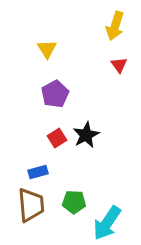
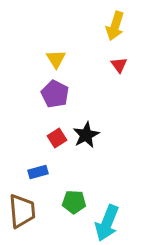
yellow triangle: moved 9 px right, 10 px down
purple pentagon: rotated 16 degrees counterclockwise
brown trapezoid: moved 9 px left, 6 px down
cyan arrow: rotated 12 degrees counterclockwise
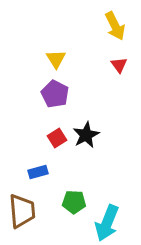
yellow arrow: rotated 44 degrees counterclockwise
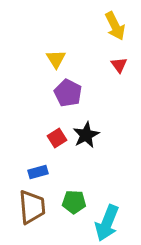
purple pentagon: moved 13 px right, 1 px up
brown trapezoid: moved 10 px right, 4 px up
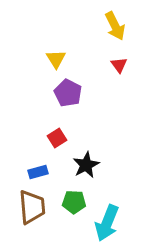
black star: moved 30 px down
